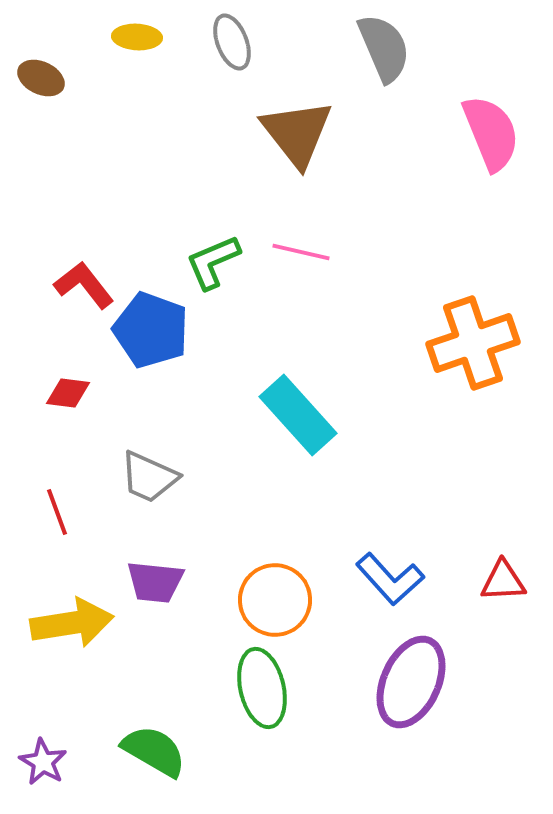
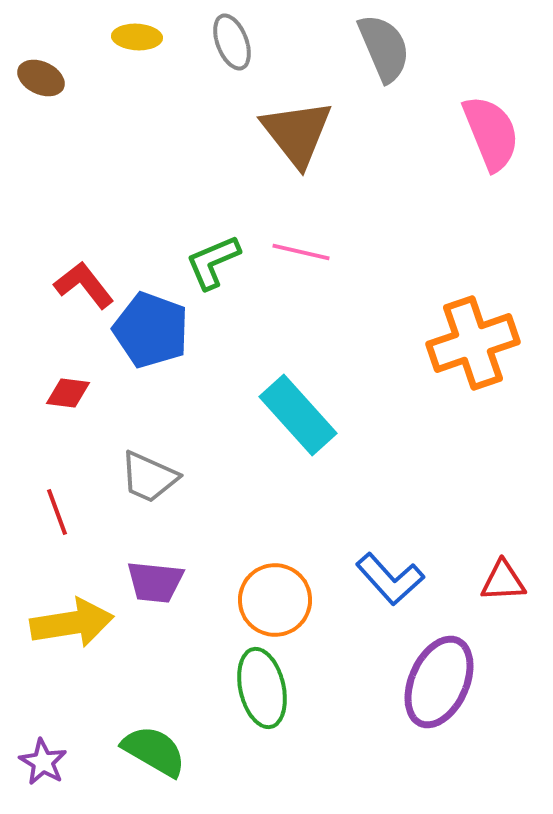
purple ellipse: moved 28 px right
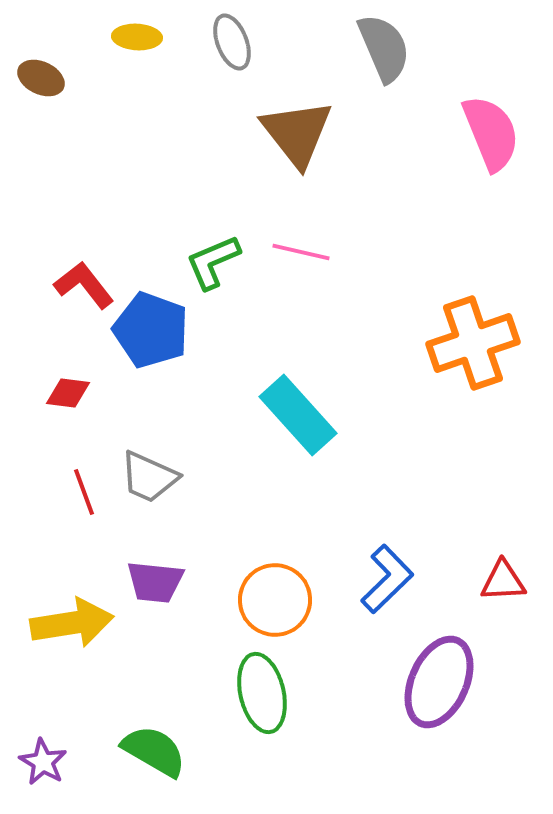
red line: moved 27 px right, 20 px up
blue L-shape: moved 3 px left; rotated 92 degrees counterclockwise
green ellipse: moved 5 px down
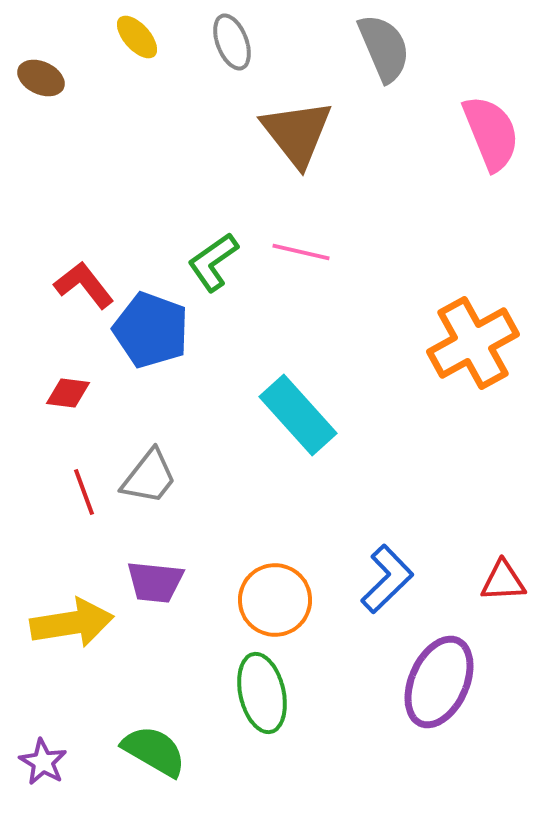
yellow ellipse: rotated 45 degrees clockwise
green L-shape: rotated 12 degrees counterclockwise
orange cross: rotated 10 degrees counterclockwise
gray trapezoid: rotated 76 degrees counterclockwise
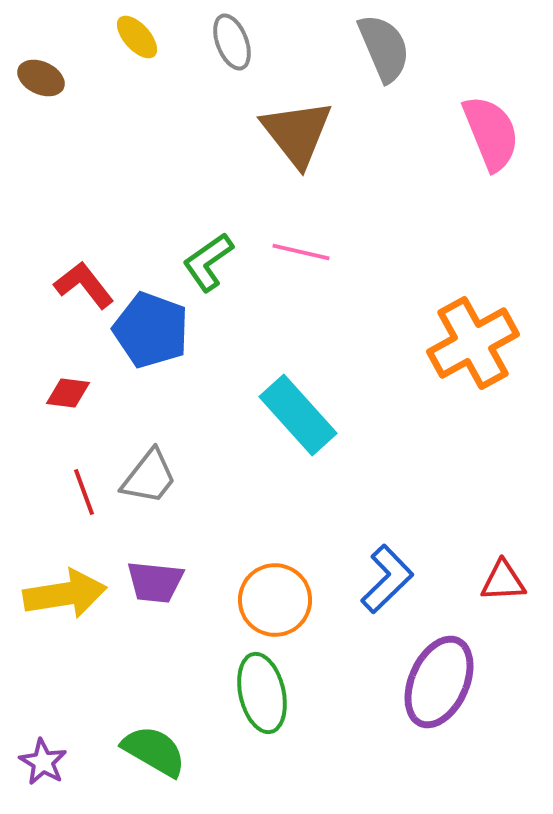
green L-shape: moved 5 px left
yellow arrow: moved 7 px left, 29 px up
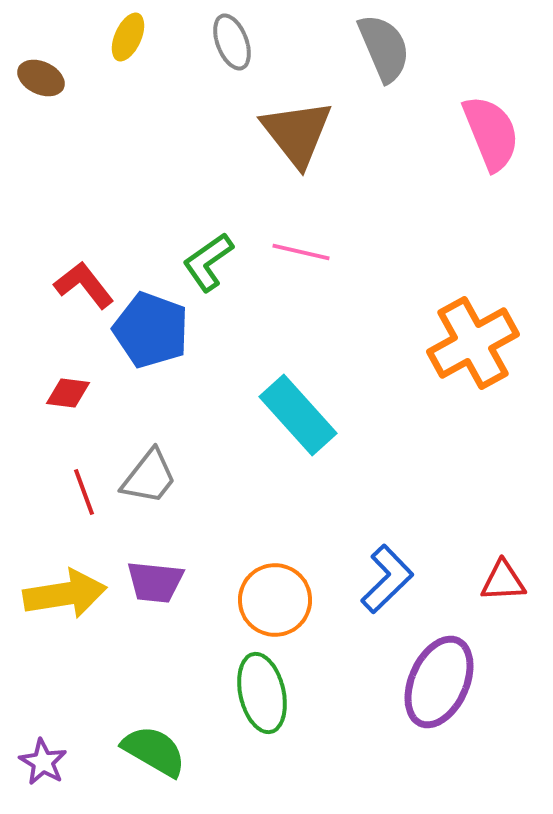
yellow ellipse: moved 9 px left; rotated 66 degrees clockwise
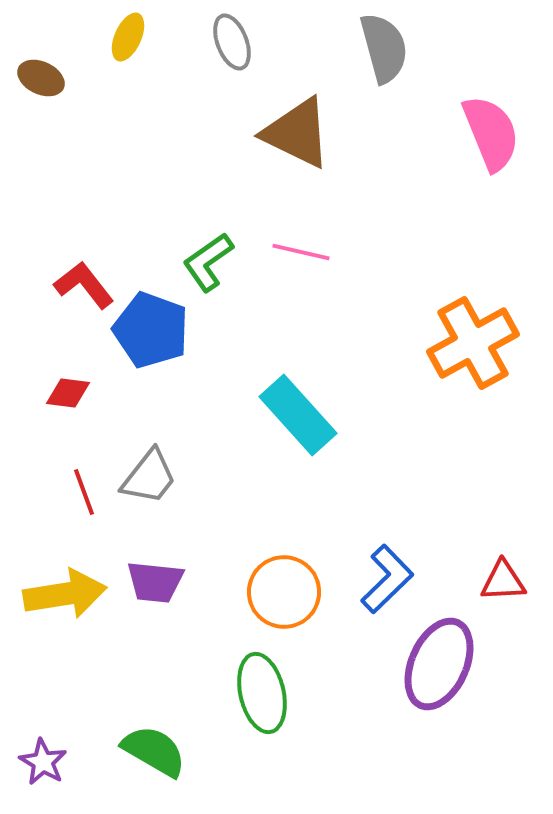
gray semicircle: rotated 8 degrees clockwise
brown triangle: rotated 26 degrees counterclockwise
orange circle: moved 9 px right, 8 px up
purple ellipse: moved 18 px up
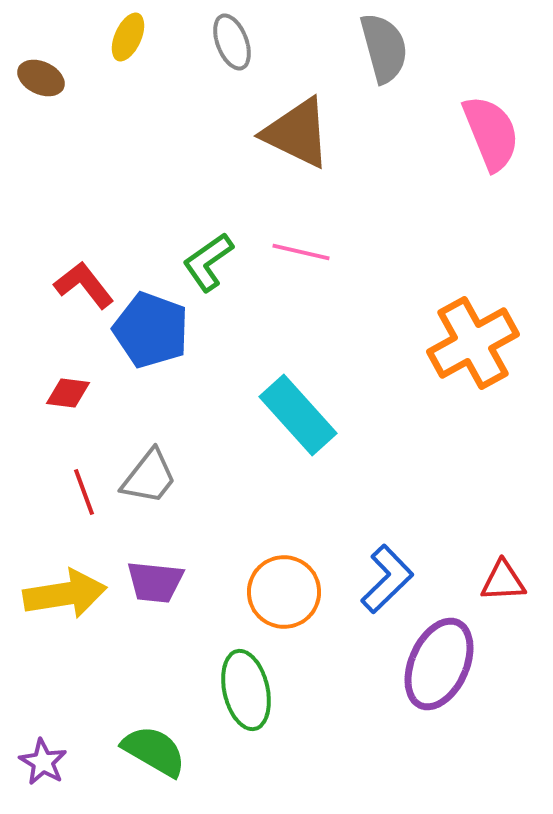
green ellipse: moved 16 px left, 3 px up
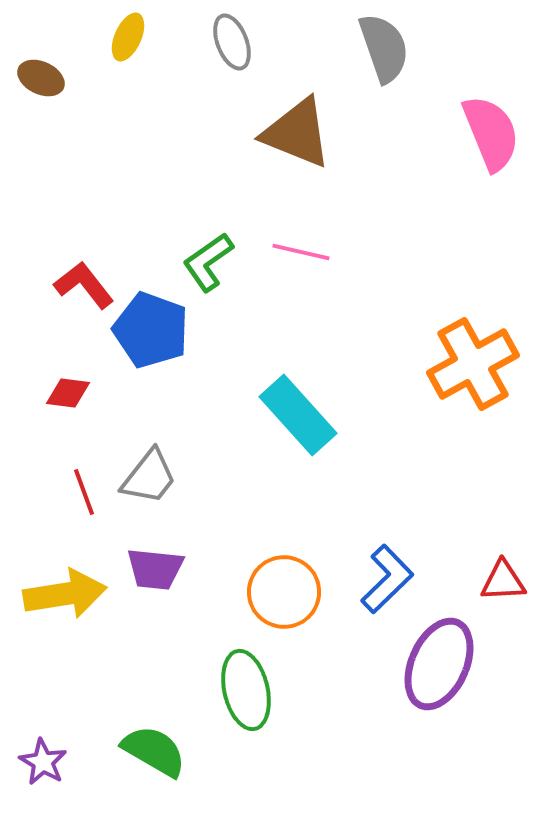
gray semicircle: rotated 4 degrees counterclockwise
brown triangle: rotated 4 degrees counterclockwise
orange cross: moved 21 px down
purple trapezoid: moved 13 px up
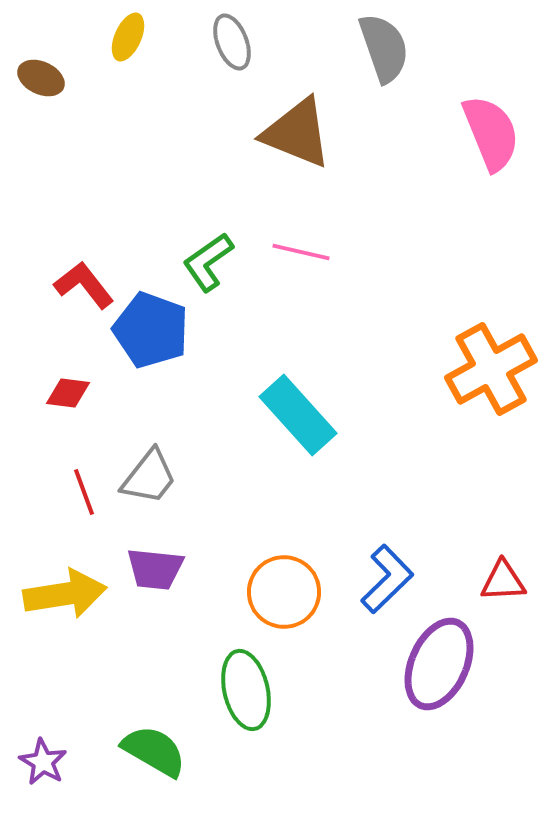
orange cross: moved 18 px right, 5 px down
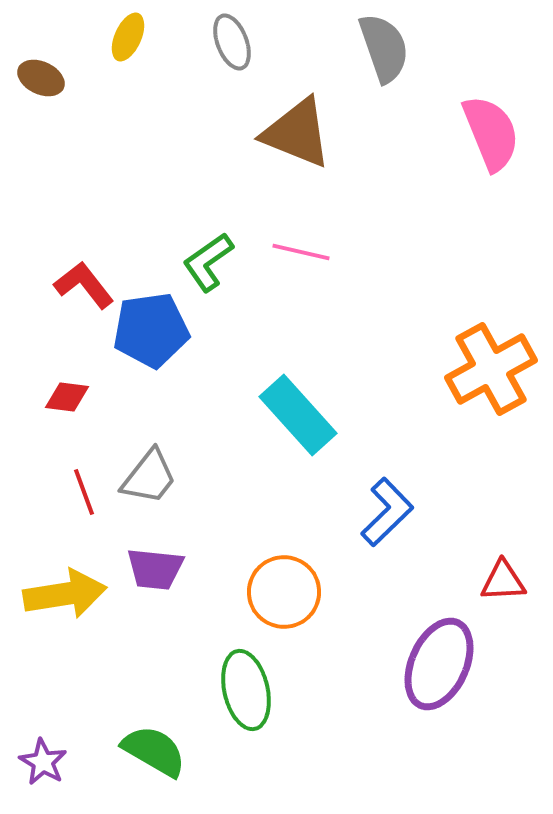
blue pentagon: rotated 28 degrees counterclockwise
red diamond: moved 1 px left, 4 px down
blue L-shape: moved 67 px up
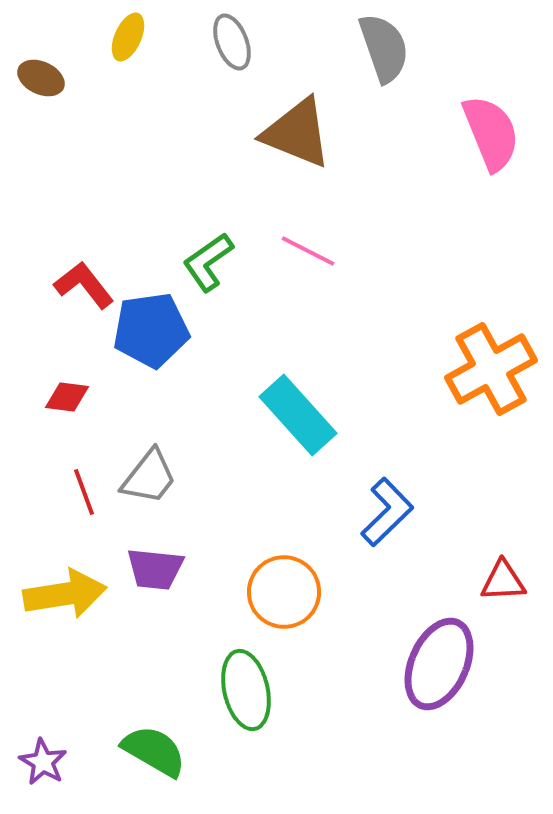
pink line: moved 7 px right, 1 px up; rotated 14 degrees clockwise
